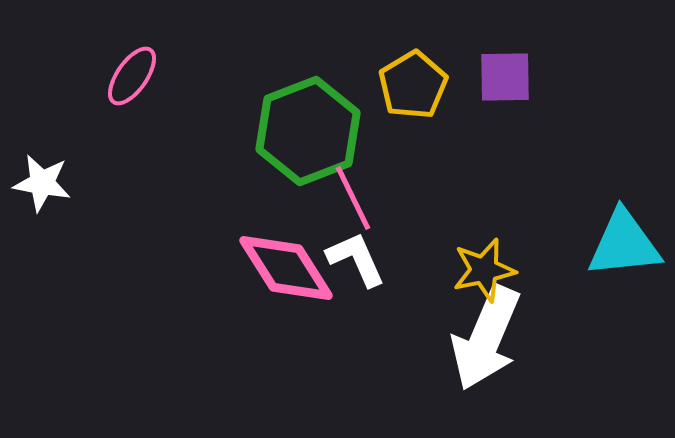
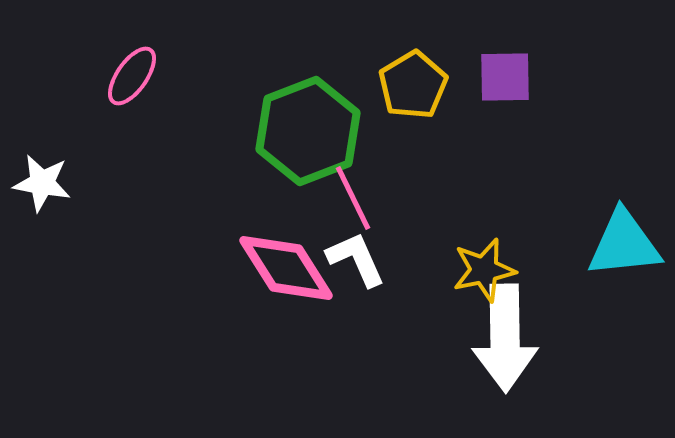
white arrow: moved 19 px right; rotated 24 degrees counterclockwise
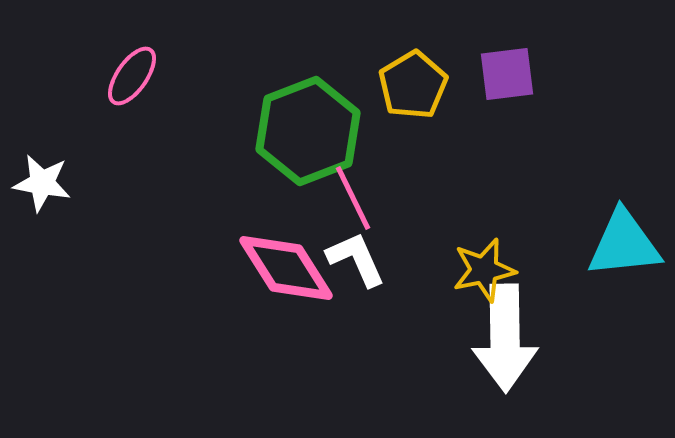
purple square: moved 2 px right, 3 px up; rotated 6 degrees counterclockwise
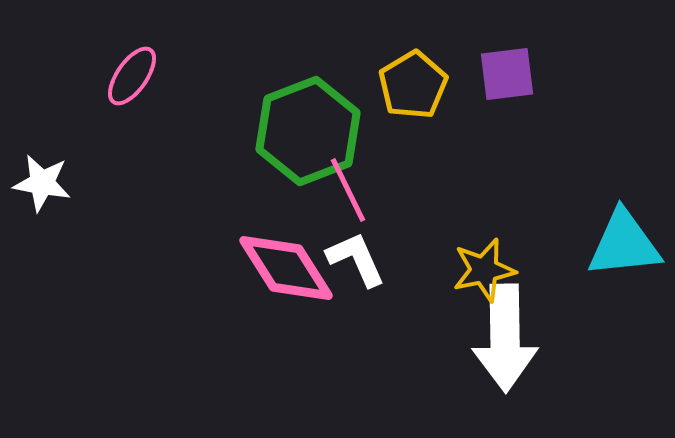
pink line: moved 5 px left, 8 px up
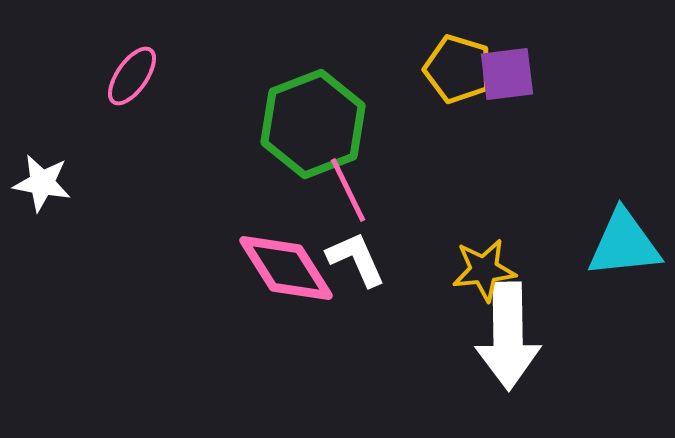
yellow pentagon: moved 45 px right, 16 px up; rotated 24 degrees counterclockwise
green hexagon: moved 5 px right, 7 px up
yellow star: rotated 6 degrees clockwise
white arrow: moved 3 px right, 2 px up
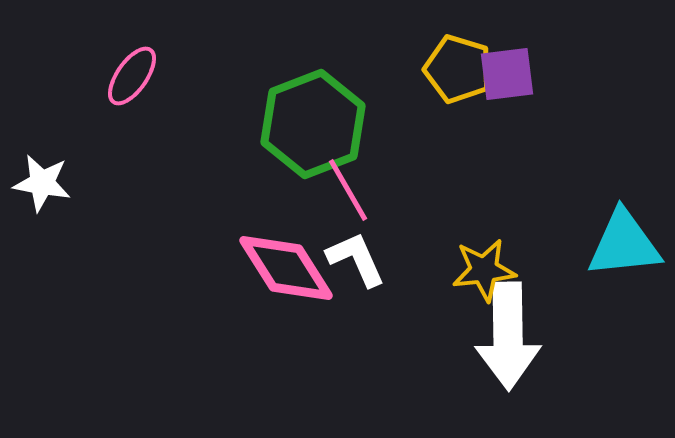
pink line: rotated 4 degrees counterclockwise
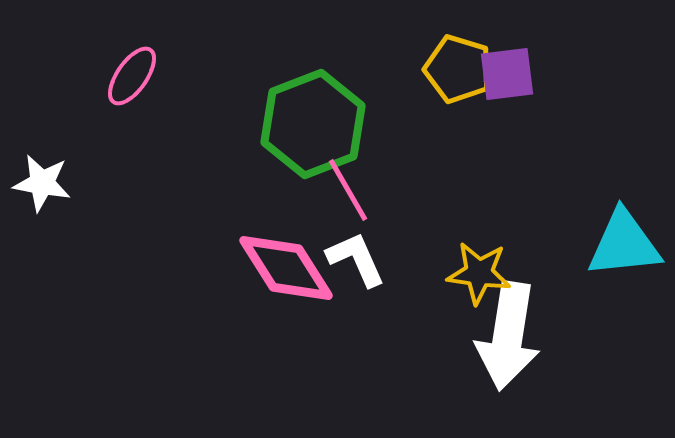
yellow star: moved 5 px left, 3 px down; rotated 14 degrees clockwise
white arrow: rotated 10 degrees clockwise
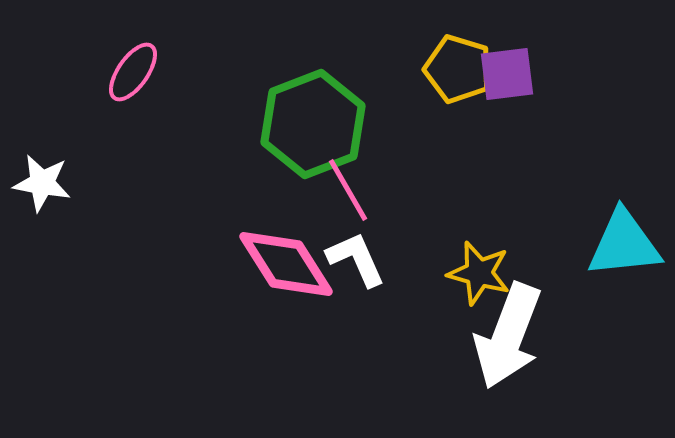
pink ellipse: moved 1 px right, 4 px up
pink diamond: moved 4 px up
yellow star: rotated 8 degrees clockwise
white arrow: rotated 12 degrees clockwise
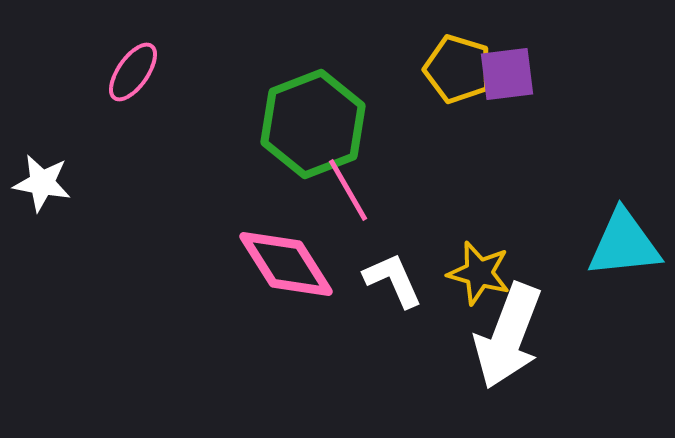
white L-shape: moved 37 px right, 21 px down
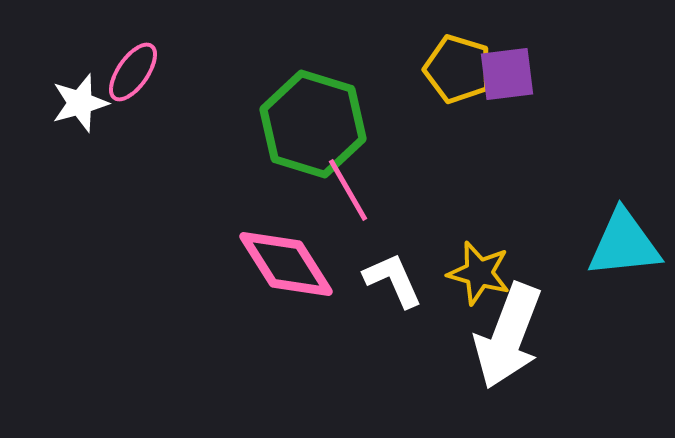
green hexagon: rotated 22 degrees counterclockwise
white star: moved 38 px right, 80 px up; rotated 26 degrees counterclockwise
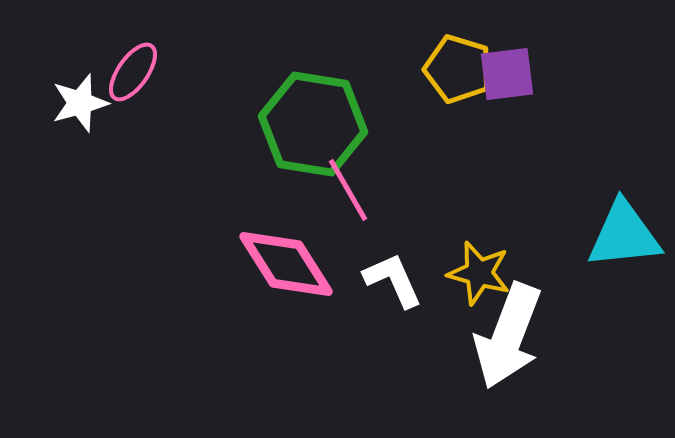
green hexagon: rotated 8 degrees counterclockwise
cyan triangle: moved 9 px up
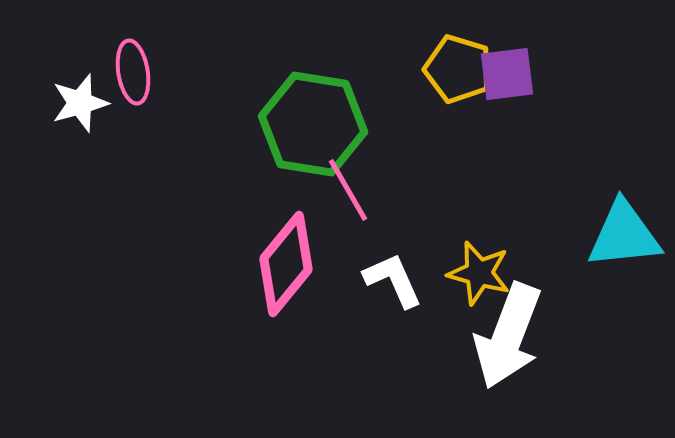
pink ellipse: rotated 44 degrees counterclockwise
pink diamond: rotated 72 degrees clockwise
